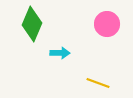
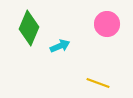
green diamond: moved 3 px left, 4 px down
cyan arrow: moved 7 px up; rotated 24 degrees counterclockwise
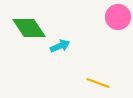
pink circle: moved 11 px right, 7 px up
green diamond: rotated 56 degrees counterclockwise
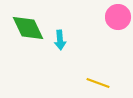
green diamond: moved 1 px left; rotated 8 degrees clockwise
cyan arrow: moved 6 px up; rotated 108 degrees clockwise
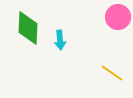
green diamond: rotated 28 degrees clockwise
yellow line: moved 14 px right, 10 px up; rotated 15 degrees clockwise
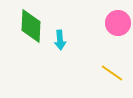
pink circle: moved 6 px down
green diamond: moved 3 px right, 2 px up
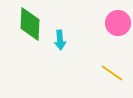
green diamond: moved 1 px left, 2 px up
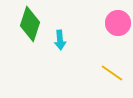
green diamond: rotated 16 degrees clockwise
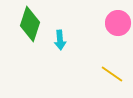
yellow line: moved 1 px down
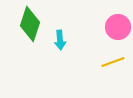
pink circle: moved 4 px down
yellow line: moved 1 px right, 12 px up; rotated 55 degrees counterclockwise
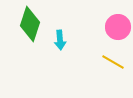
yellow line: rotated 50 degrees clockwise
